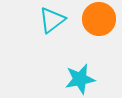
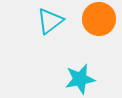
cyan triangle: moved 2 px left, 1 px down
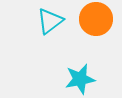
orange circle: moved 3 px left
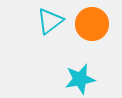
orange circle: moved 4 px left, 5 px down
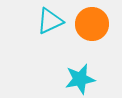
cyan triangle: rotated 12 degrees clockwise
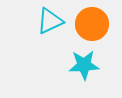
cyan star: moved 4 px right, 14 px up; rotated 8 degrees clockwise
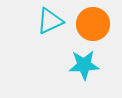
orange circle: moved 1 px right
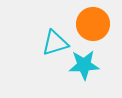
cyan triangle: moved 5 px right, 22 px down; rotated 8 degrees clockwise
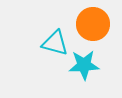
cyan triangle: rotated 32 degrees clockwise
